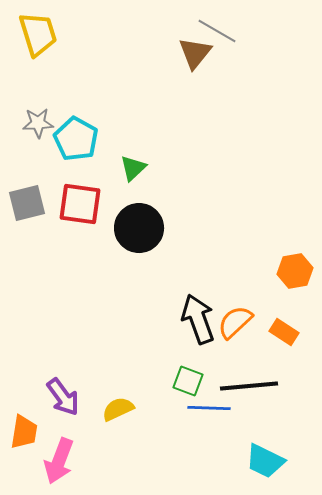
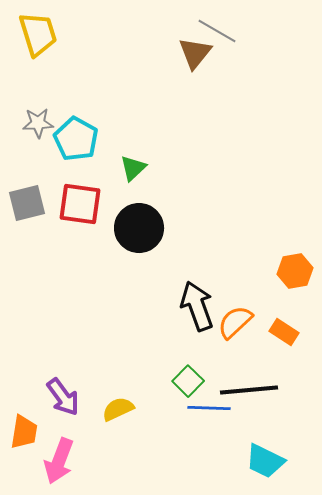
black arrow: moved 1 px left, 13 px up
green square: rotated 24 degrees clockwise
black line: moved 4 px down
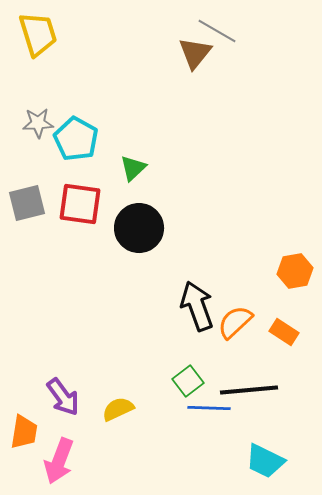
green square: rotated 8 degrees clockwise
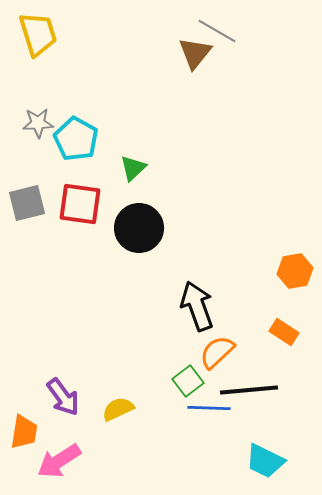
orange semicircle: moved 18 px left, 30 px down
pink arrow: rotated 36 degrees clockwise
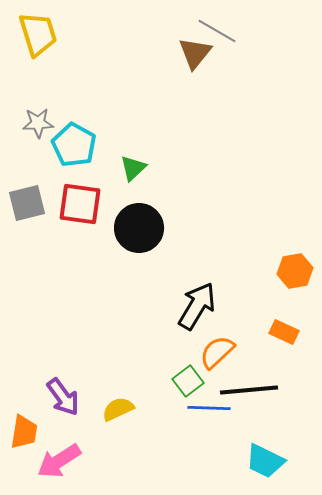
cyan pentagon: moved 2 px left, 6 px down
black arrow: rotated 51 degrees clockwise
orange rectangle: rotated 8 degrees counterclockwise
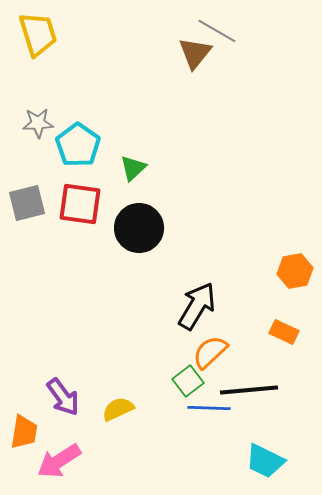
cyan pentagon: moved 4 px right; rotated 6 degrees clockwise
orange semicircle: moved 7 px left
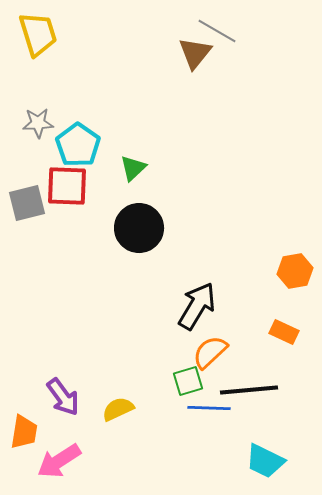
red square: moved 13 px left, 18 px up; rotated 6 degrees counterclockwise
green square: rotated 20 degrees clockwise
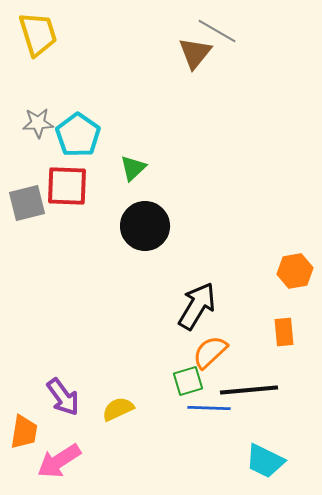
cyan pentagon: moved 10 px up
black circle: moved 6 px right, 2 px up
orange rectangle: rotated 60 degrees clockwise
